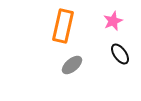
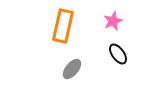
black ellipse: moved 2 px left
gray ellipse: moved 4 px down; rotated 10 degrees counterclockwise
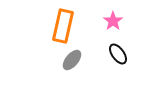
pink star: rotated 12 degrees counterclockwise
gray ellipse: moved 9 px up
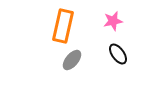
pink star: rotated 24 degrees clockwise
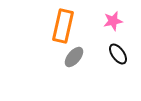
gray ellipse: moved 2 px right, 3 px up
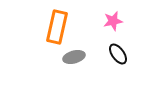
orange rectangle: moved 6 px left, 1 px down
gray ellipse: rotated 35 degrees clockwise
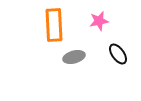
pink star: moved 14 px left
orange rectangle: moved 3 px left, 2 px up; rotated 16 degrees counterclockwise
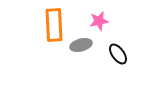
gray ellipse: moved 7 px right, 12 px up
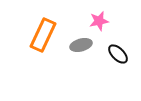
orange rectangle: moved 11 px left, 10 px down; rotated 28 degrees clockwise
black ellipse: rotated 10 degrees counterclockwise
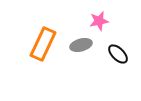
orange rectangle: moved 9 px down
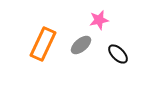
pink star: moved 1 px up
gray ellipse: rotated 25 degrees counterclockwise
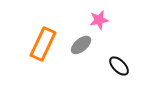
black ellipse: moved 1 px right, 12 px down
